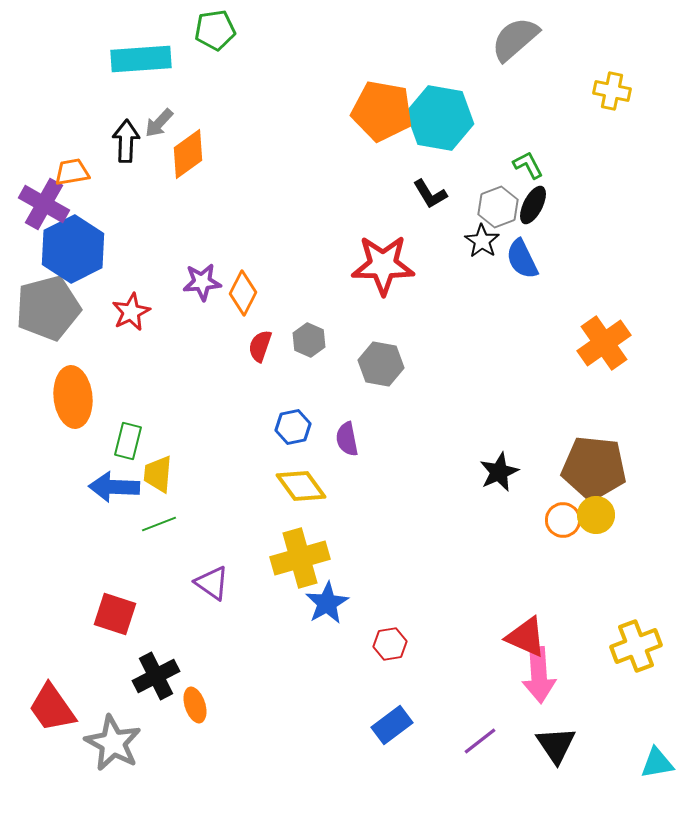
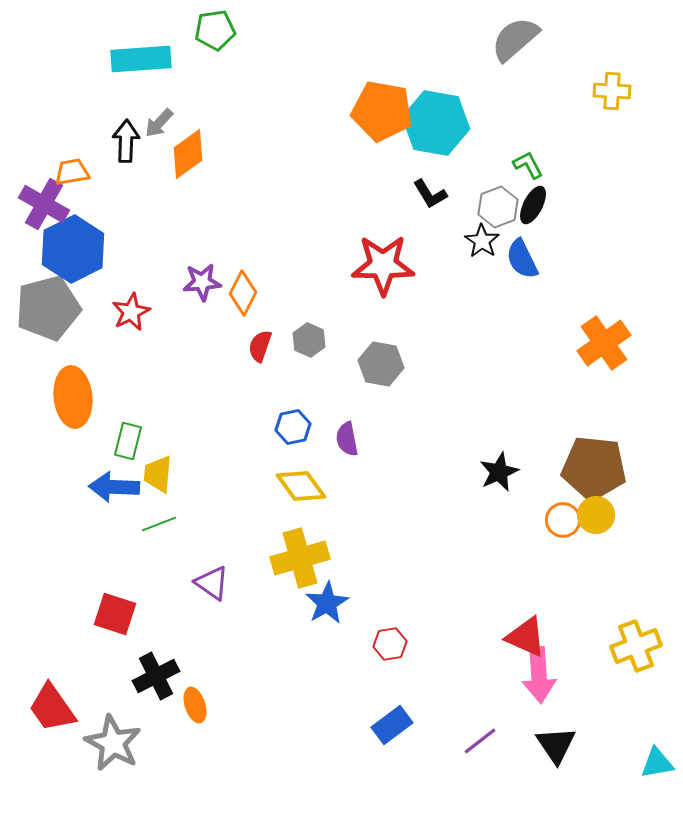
yellow cross at (612, 91): rotated 9 degrees counterclockwise
cyan hexagon at (440, 118): moved 4 px left, 5 px down
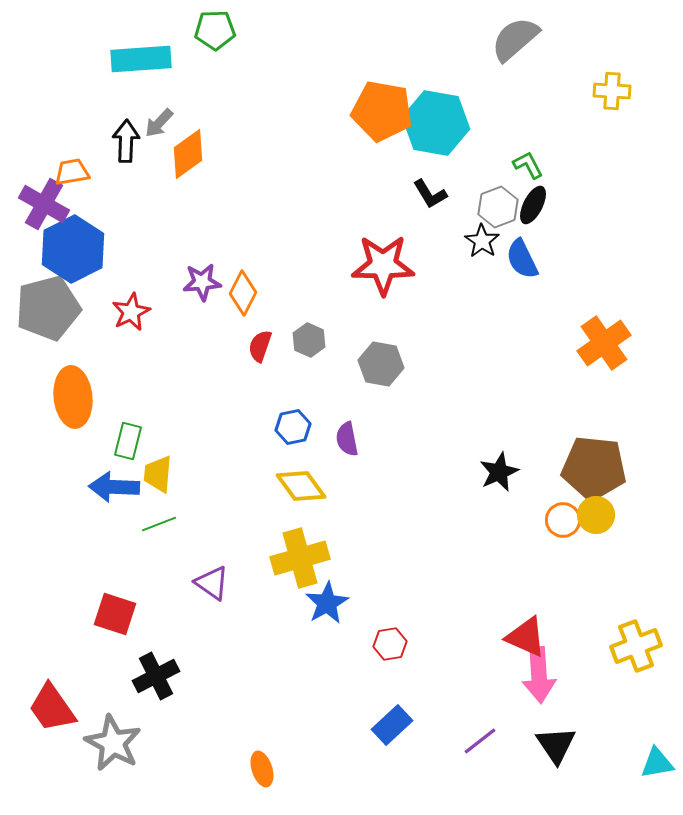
green pentagon at (215, 30): rotated 6 degrees clockwise
orange ellipse at (195, 705): moved 67 px right, 64 px down
blue rectangle at (392, 725): rotated 6 degrees counterclockwise
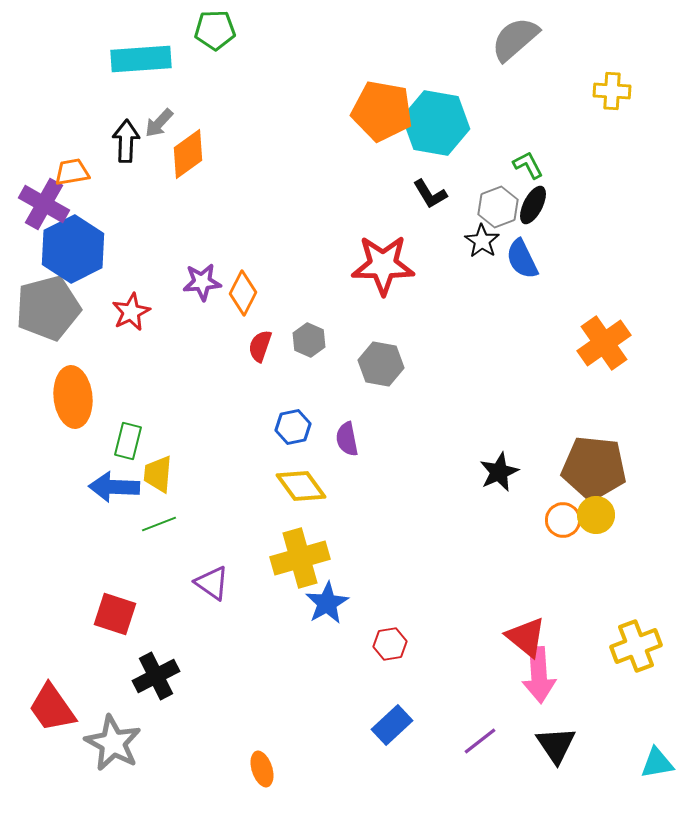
red triangle at (526, 637): rotated 15 degrees clockwise
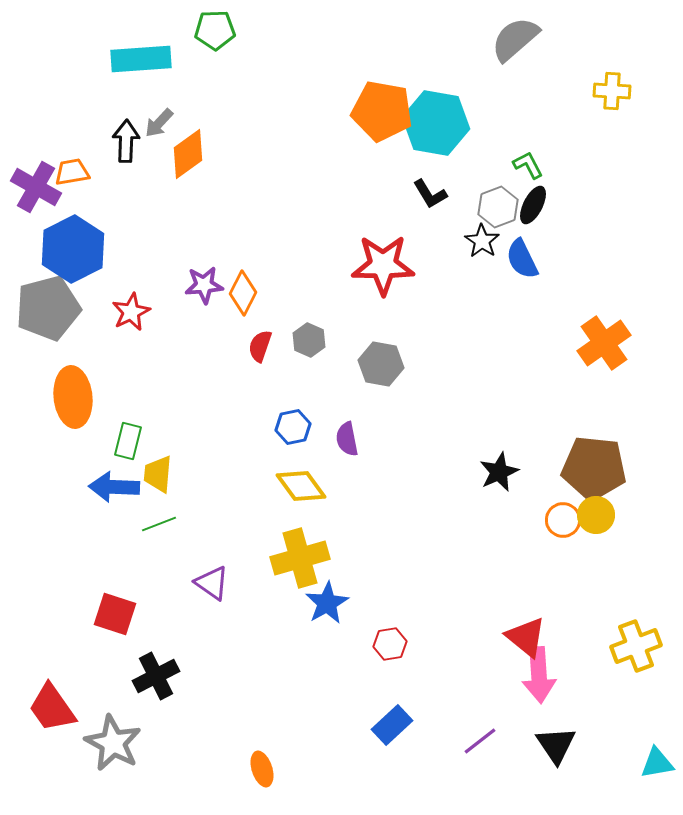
purple cross at (44, 204): moved 8 px left, 17 px up
purple star at (202, 282): moved 2 px right, 3 px down
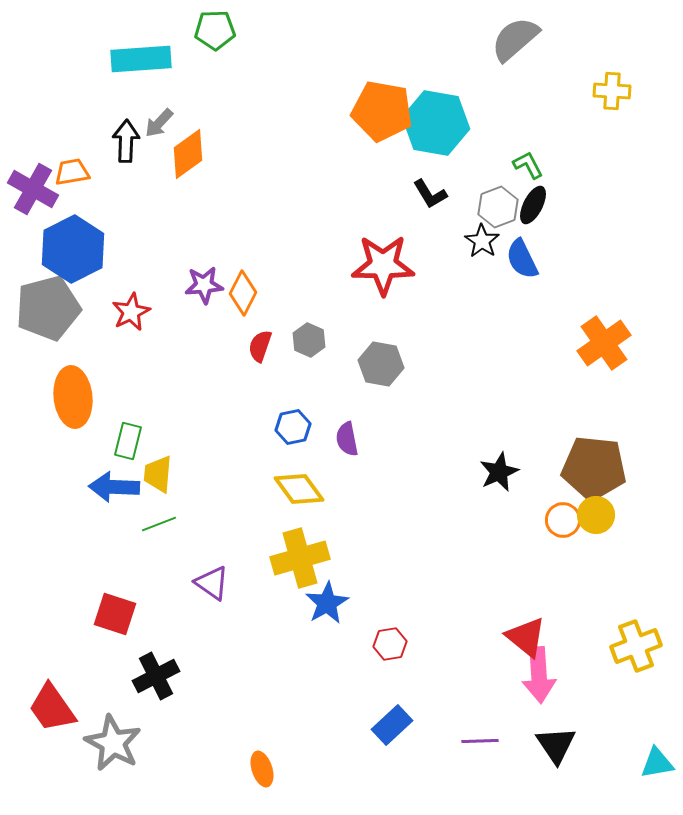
purple cross at (36, 187): moved 3 px left, 2 px down
yellow diamond at (301, 486): moved 2 px left, 3 px down
purple line at (480, 741): rotated 36 degrees clockwise
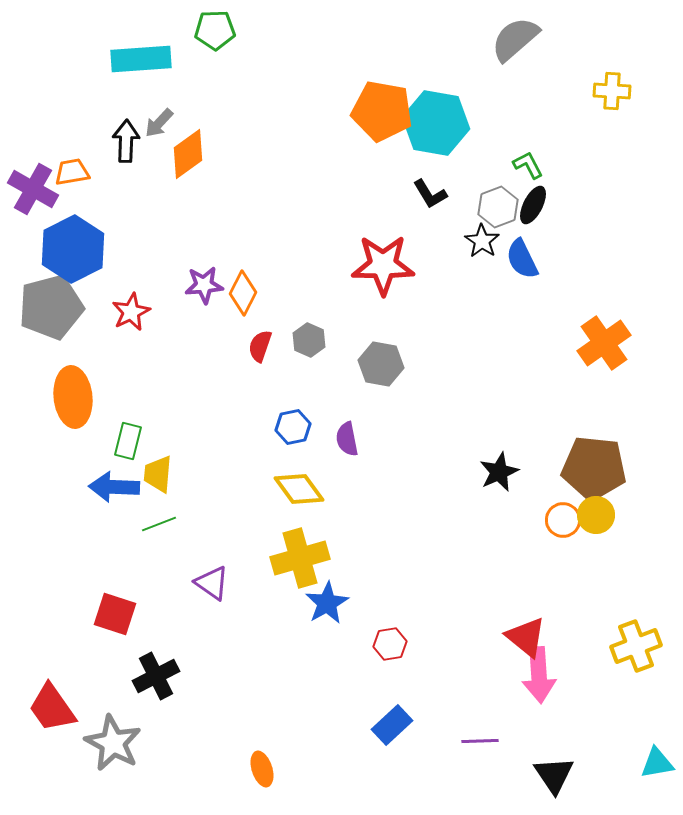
gray pentagon at (48, 308): moved 3 px right, 1 px up
black triangle at (556, 745): moved 2 px left, 30 px down
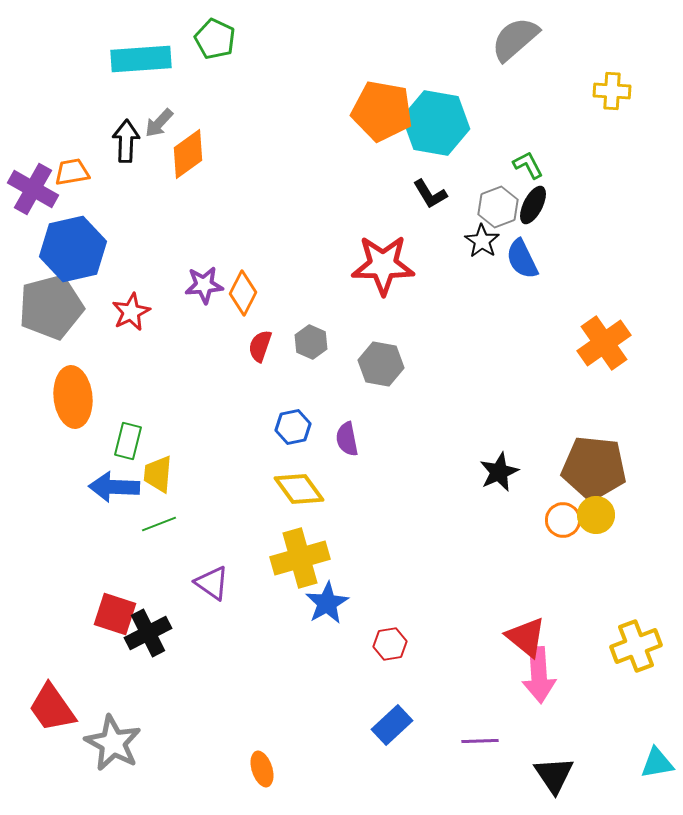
green pentagon at (215, 30): moved 9 px down; rotated 27 degrees clockwise
blue hexagon at (73, 249): rotated 14 degrees clockwise
gray hexagon at (309, 340): moved 2 px right, 2 px down
black cross at (156, 676): moved 8 px left, 43 px up
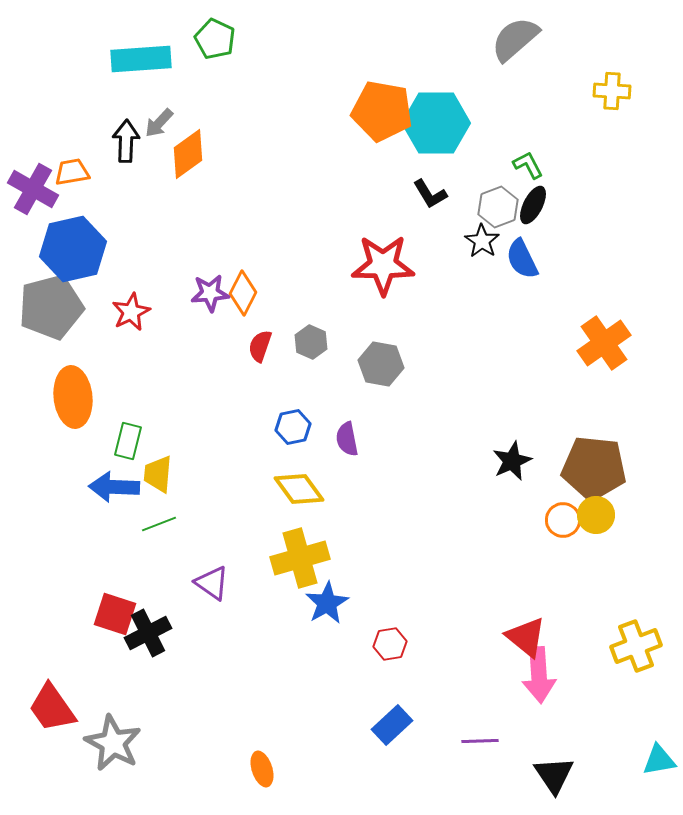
cyan hexagon at (436, 123): rotated 10 degrees counterclockwise
purple star at (204, 285): moved 6 px right, 8 px down
black star at (499, 472): moved 13 px right, 11 px up
cyan triangle at (657, 763): moved 2 px right, 3 px up
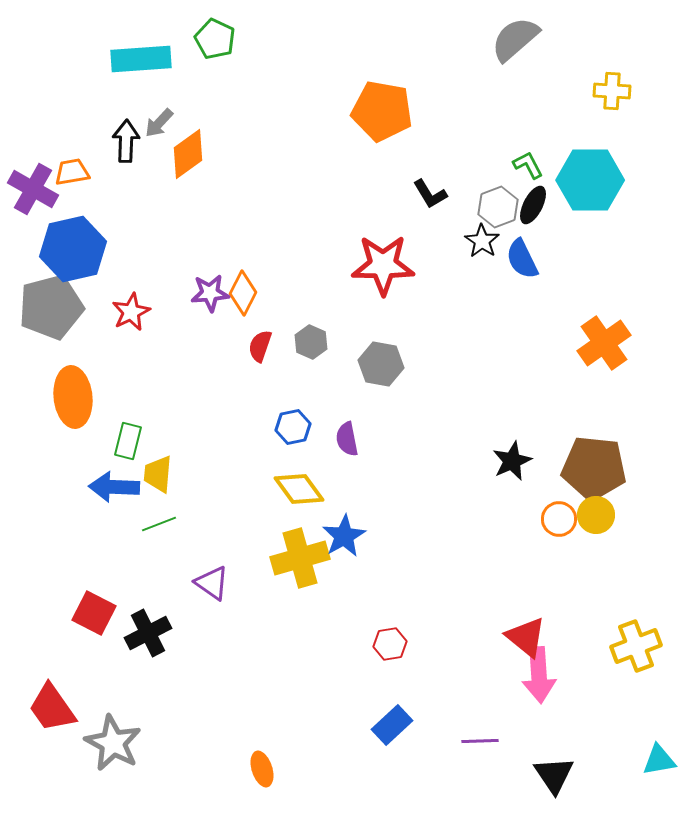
cyan hexagon at (436, 123): moved 154 px right, 57 px down
orange circle at (563, 520): moved 4 px left, 1 px up
blue star at (327, 603): moved 17 px right, 67 px up
red square at (115, 614): moved 21 px left, 1 px up; rotated 9 degrees clockwise
